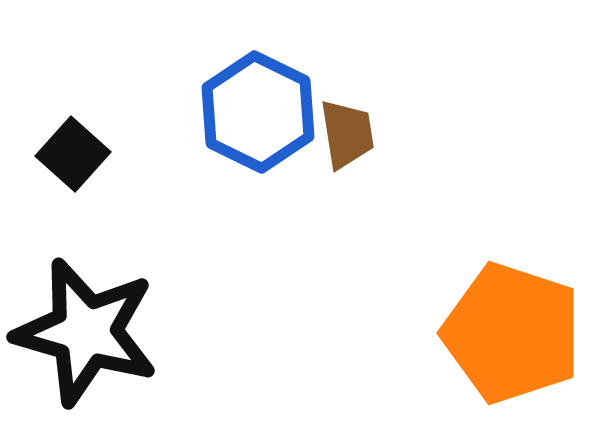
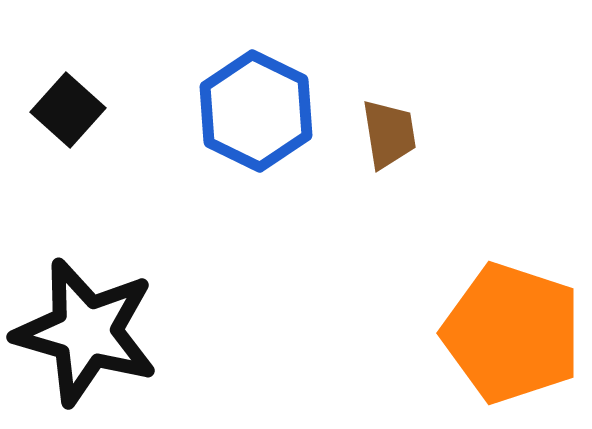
blue hexagon: moved 2 px left, 1 px up
brown trapezoid: moved 42 px right
black square: moved 5 px left, 44 px up
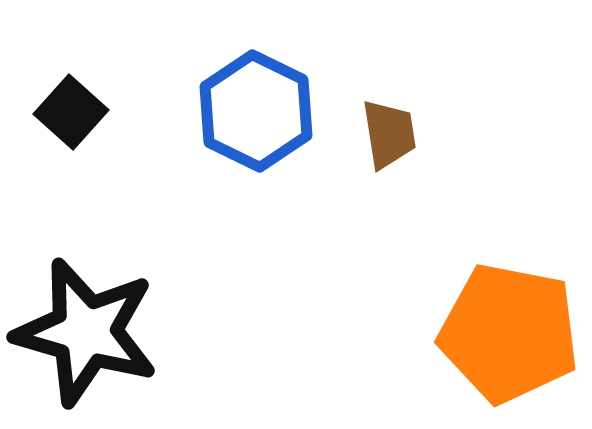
black square: moved 3 px right, 2 px down
orange pentagon: moved 3 px left; rotated 7 degrees counterclockwise
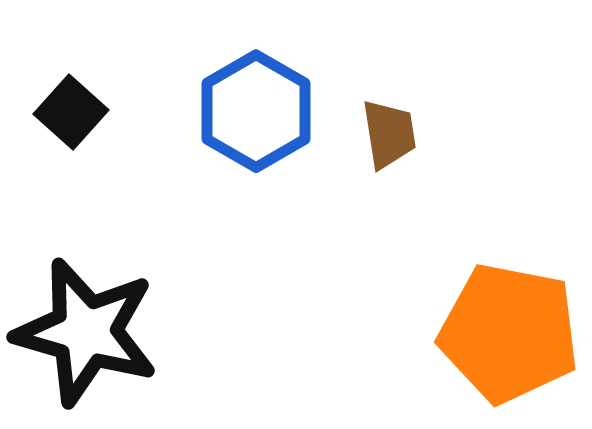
blue hexagon: rotated 4 degrees clockwise
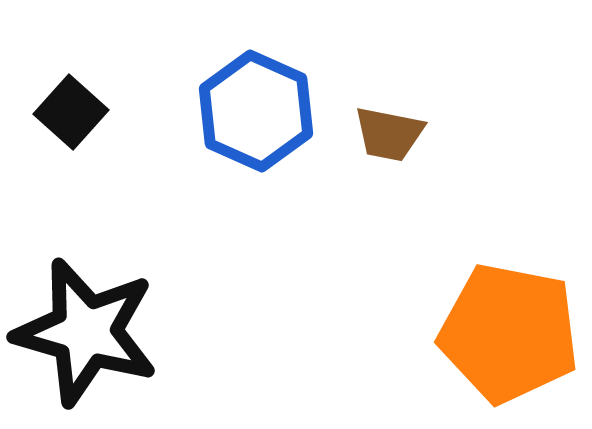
blue hexagon: rotated 6 degrees counterclockwise
brown trapezoid: rotated 110 degrees clockwise
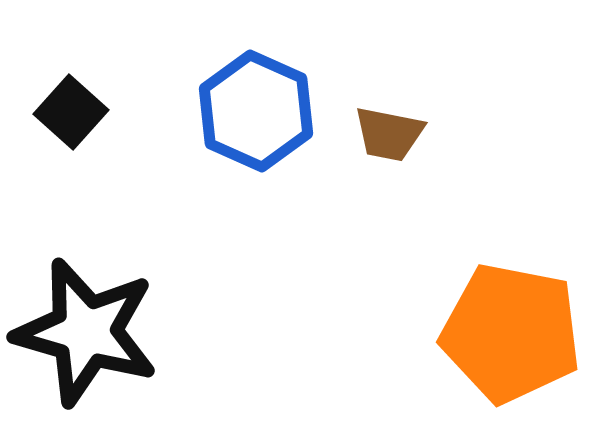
orange pentagon: moved 2 px right
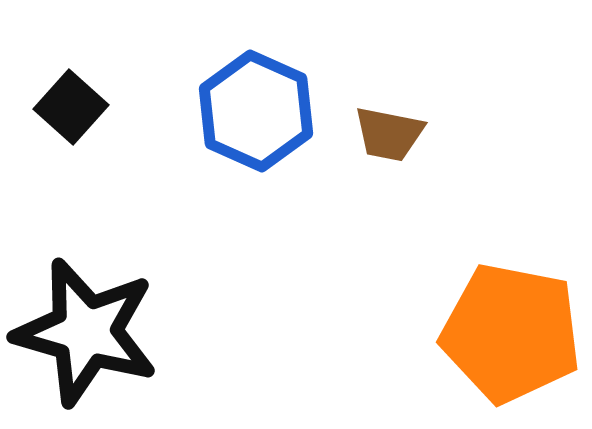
black square: moved 5 px up
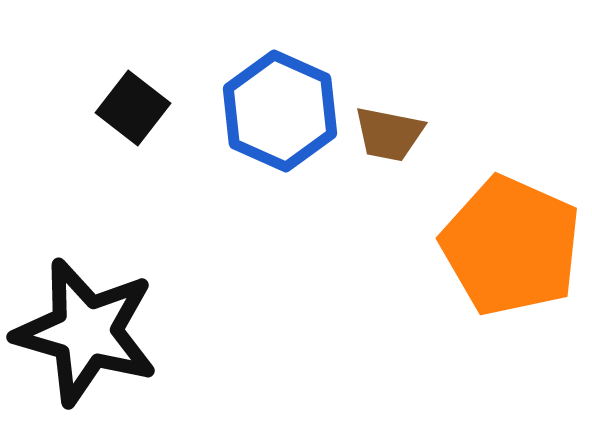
black square: moved 62 px right, 1 px down; rotated 4 degrees counterclockwise
blue hexagon: moved 24 px right
orange pentagon: moved 87 px up; rotated 13 degrees clockwise
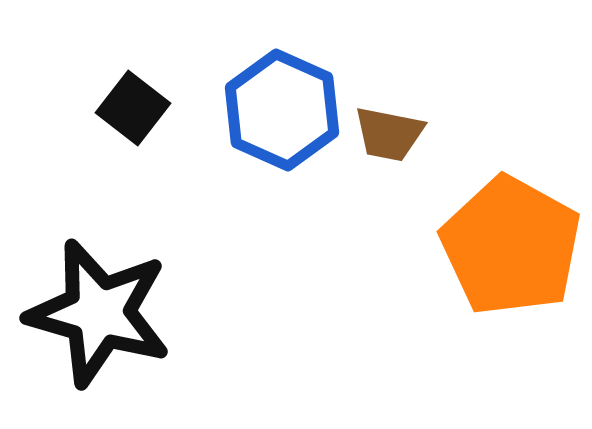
blue hexagon: moved 2 px right, 1 px up
orange pentagon: rotated 5 degrees clockwise
black star: moved 13 px right, 19 px up
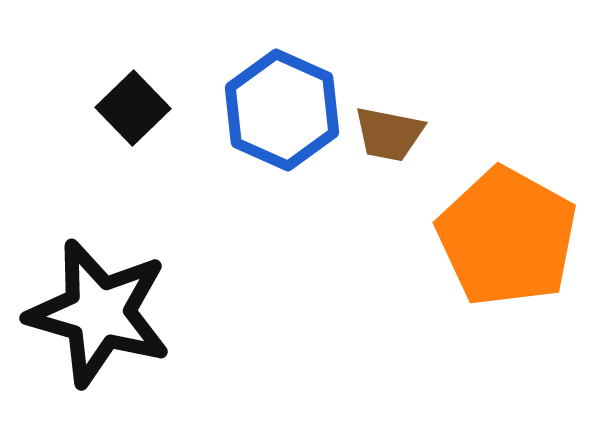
black square: rotated 8 degrees clockwise
orange pentagon: moved 4 px left, 9 px up
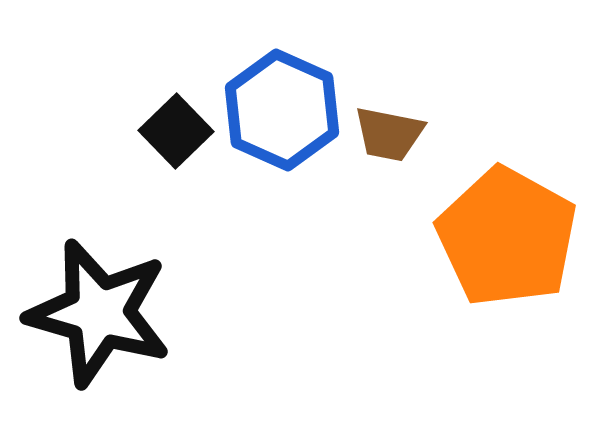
black square: moved 43 px right, 23 px down
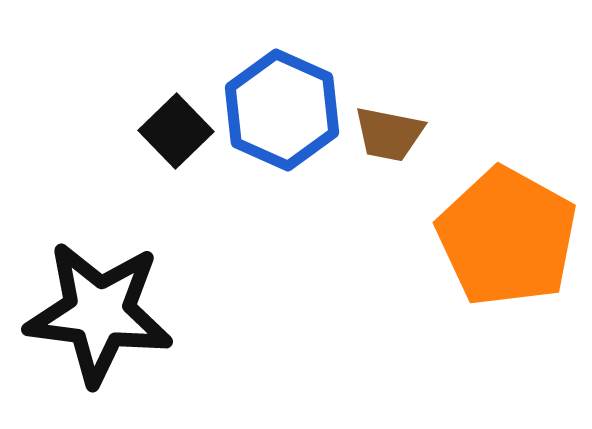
black star: rotated 9 degrees counterclockwise
